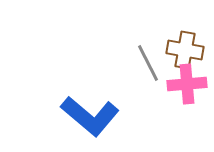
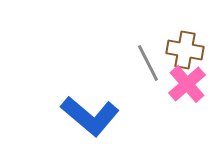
pink cross: rotated 36 degrees counterclockwise
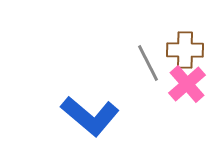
brown cross: rotated 9 degrees counterclockwise
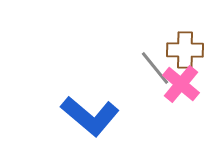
gray line: moved 7 px right, 5 px down; rotated 12 degrees counterclockwise
pink cross: moved 6 px left; rotated 9 degrees counterclockwise
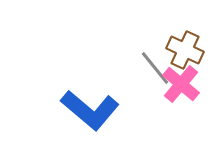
brown cross: rotated 24 degrees clockwise
blue L-shape: moved 6 px up
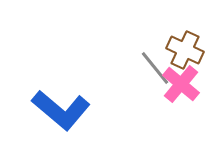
blue L-shape: moved 29 px left
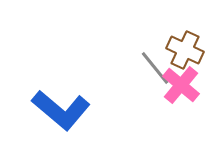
pink cross: moved 1 px down
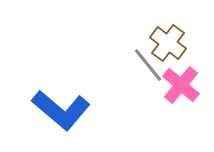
brown cross: moved 17 px left, 7 px up; rotated 12 degrees clockwise
gray line: moved 7 px left, 3 px up
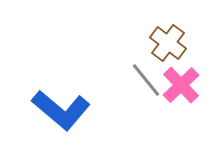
gray line: moved 2 px left, 15 px down
pink cross: rotated 6 degrees clockwise
